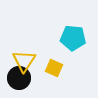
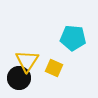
yellow triangle: moved 3 px right
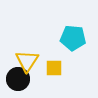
yellow square: rotated 24 degrees counterclockwise
black circle: moved 1 px left, 1 px down
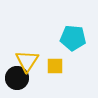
yellow square: moved 1 px right, 2 px up
black circle: moved 1 px left, 1 px up
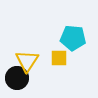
yellow square: moved 4 px right, 8 px up
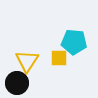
cyan pentagon: moved 1 px right, 4 px down
black circle: moved 5 px down
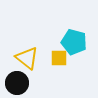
cyan pentagon: rotated 10 degrees clockwise
yellow triangle: moved 3 px up; rotated 25 degrees counterclockwise
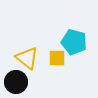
yellow square: moved 2 px left
black circle: moved 1 px left, 1 px up
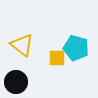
cyan pentagon: moved 2 px right, 6 px down
yellow triangle: moved 5 px left, 13 px up
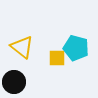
yellow triangle: moved 2 px down
black circle: moved 2 px left
